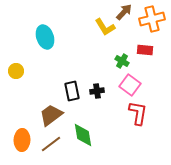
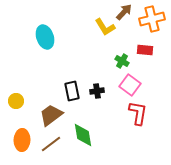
yellow circle: moved 30 px down
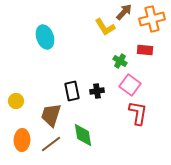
green cross: moved 2 px left
brown trapezoid: rotated 35 degrees counterclockwise
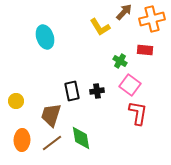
yellow L-shape: moved 5 px left
green diamond: moved 2 px left, 3 px down
brown line: moved 1 px right, 1 px up
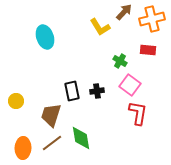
red rectangle: moved 3 px right
orange ellipse: moved 1 px right, 8 px down
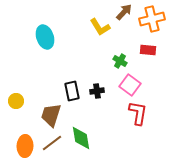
orange ellipse: moved 2 px right, 2 px up
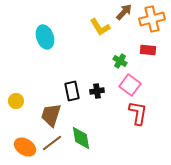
orange ellipse: moved 1 px down; rotated 60 degrees counterclockwise
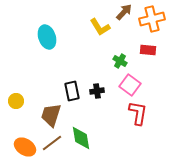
cyan ellipse: moved 2 px right
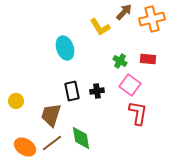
cyan ellipse: moved 18 px right, 11 px down
red rectangle: moved 9 px down
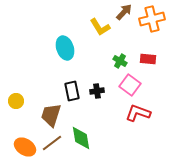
red L-shape: rotated 80 degrees counterclockwise
